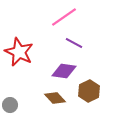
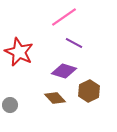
purple diamond: rotated 10 degrees clockwise
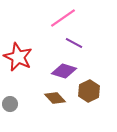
pink line: moved 1 px left, 1 px down
red star: moved 1 px left, 5 px down
gray circle: moved 1 px up
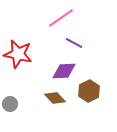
pink line: moved 2 px left
red star: moved 3 px up; rotated 12 degrees counterclockwise
purple diamond: rotated 20 degrees counterclockwise
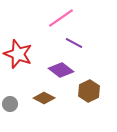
red star: rotated 8 degrees clockwise
purple diamond: moved 3 px left, 1 px up; rotated 40 degrees clockwise
brown diamond: moved 11 px left; rotated 20 degrees counterclockwise
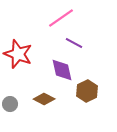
purple diamond: moved 1 px right; rotated 40 degrees clockwise
brown hexagon: moved 2 px left
brown diamond: moved 1 px down
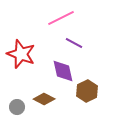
pink line: rotated 8 degrees clockwise
red star: moved 3 px right
purple diamond: moved 1 px right, 1 px down
gray circle: moved 7 px right, 3 px down
